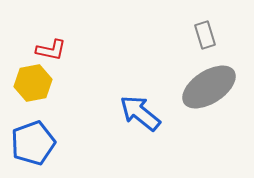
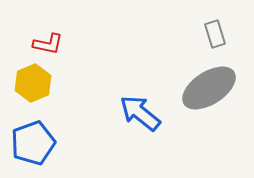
gray rectangle: moved 10 px right, 1 px up
red L-shape: moved 3 px left, 6 px up
yellow hexagon: rotated 12 degrees counterclockwise
gray ellipse: moved 1 px down
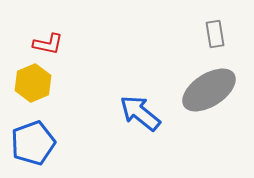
gray rectangle: rotated 8 degrees clockwise
gray ellipse: moved 2 px down
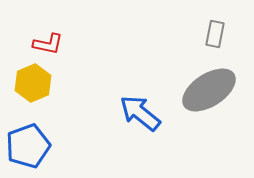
gray rectangle: rotated 20 degrees clockwise
blue pentagon: moved 5 px left, 3 px down
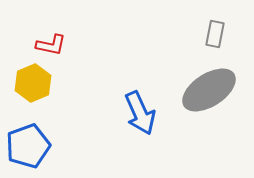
red L-shape: moved 3 px right, 1 px down
blue arrow: rotated 153 degrees counterclockwise
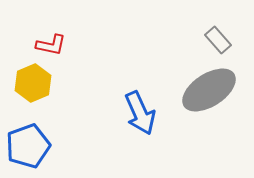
gray rectangle: moved 3 px right, 6 px down; rotated 52 degrees counterclockwise
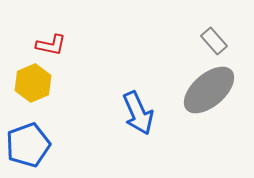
gray rectangle: moved 4 px left, 1 px down
gray ellipse: rotated 8 degrees counterclockwise
blue arrow: moved 2 px left
blue pentagon: moved 1 px up
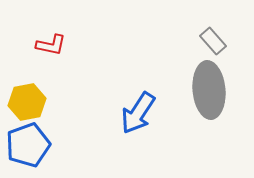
gray rectangle: moved 1 px left
yellow hexagon: moved 6 px left, 19 px down; rotated 12 degrees clockwise
gray ellipse: rotated 54 degrees counterclockwise
blue arrow: rotated 57 degrees clockwise
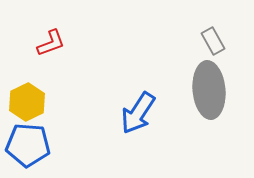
gray rectangle: rotated 12 degrees clockwise
red L-shape: moved 2 px up; rotated 32 degrees counterclockwise
yellow hexagon: rotated 15 degrees counterclockwise
blue pentagon: rotated 24 degrees clockwise
